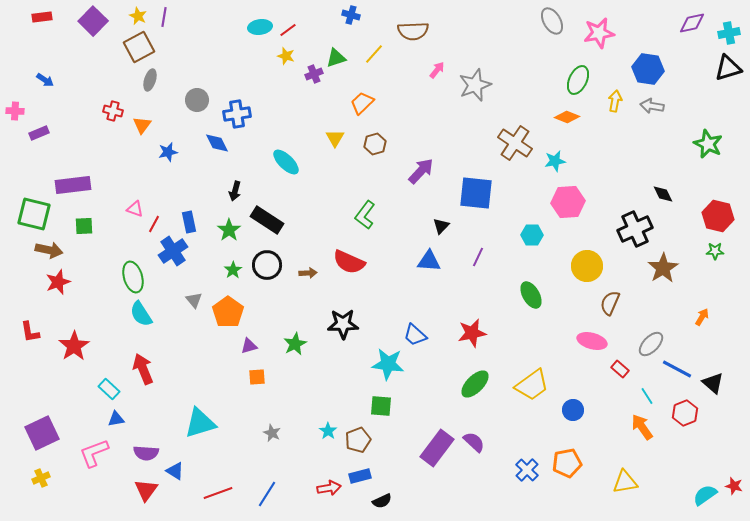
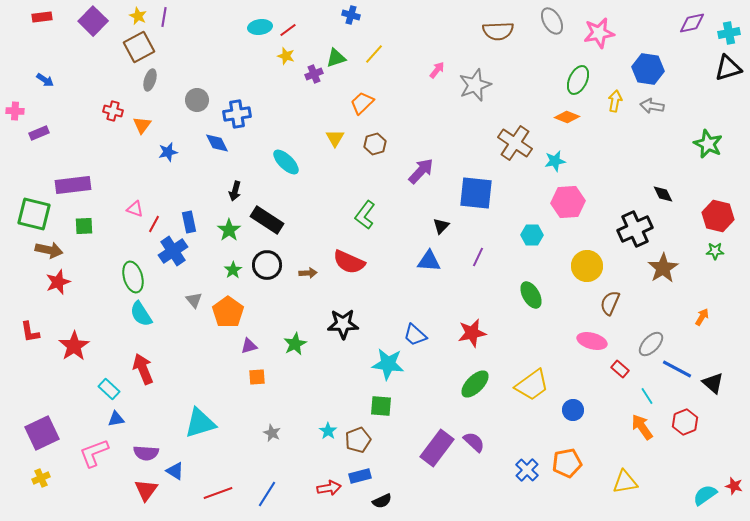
brown semicircle at (413, 31): moved 85 px right
red hexagon at (685, 413): moved 9 px down
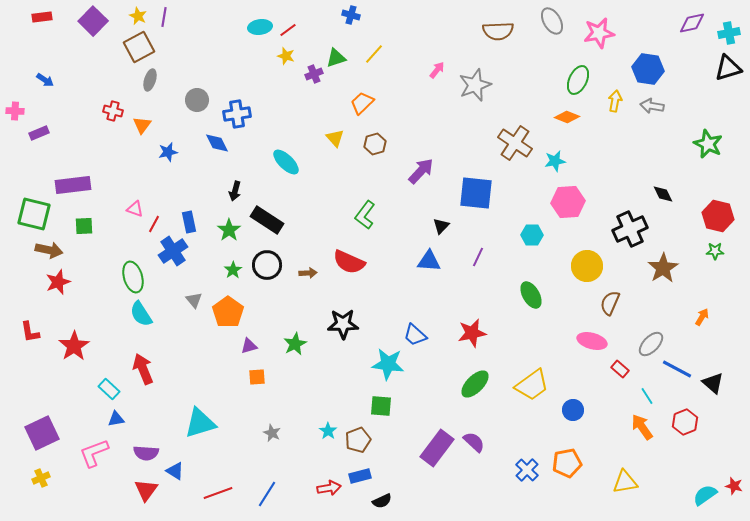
yellow triangle at (335, 138): rotated 12 degrees counterclockwise
black cross at (635, 229): moved 5 px left
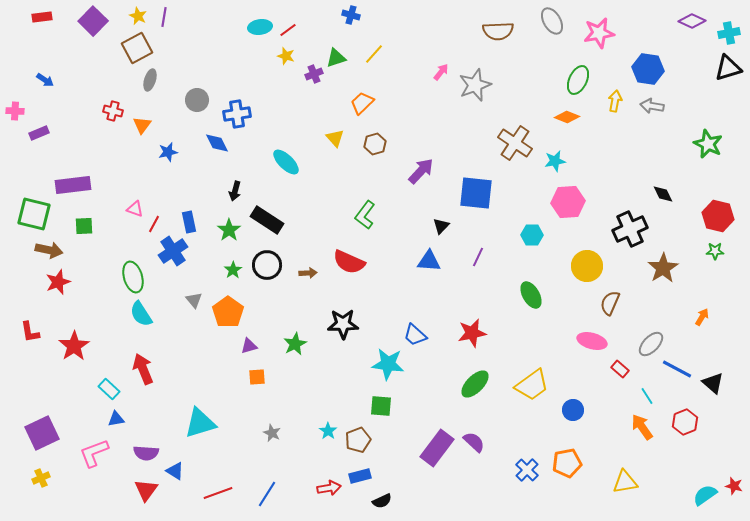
purple diamond at (692, 23): moved 2 px up; rotated 36 degrees clockwise
brown square at (139, 47): moved 2 px left, 1 px down
pink arrow at (437, 70): moved 4 px right, 2 px down
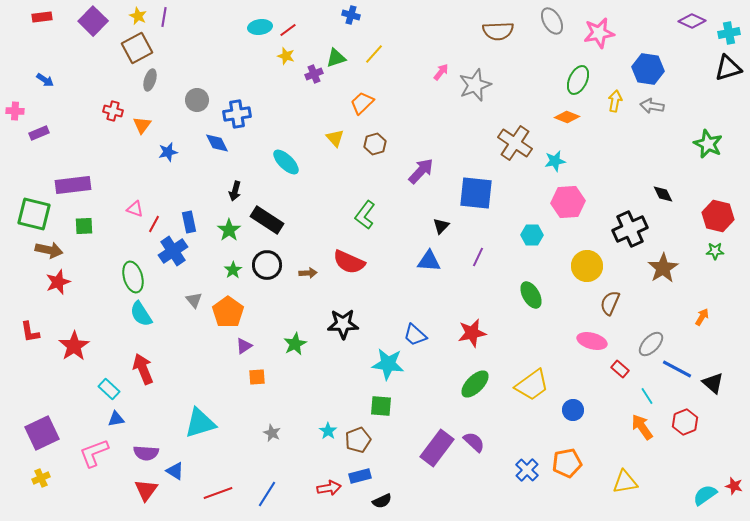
purple triangle at (249, 346): moved 5 px left; rotated 18 degrees counterclockwise
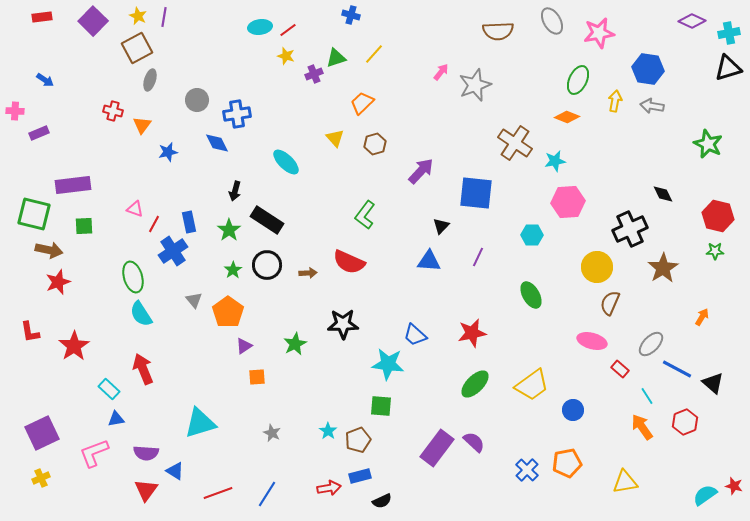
yellow circle at (587, 266): moved 10 px right, 1 px down
